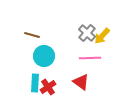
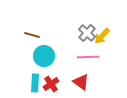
pink line: moved 2 px left, 1 px up
red cross: moved 3 px right, 3 px up
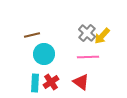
brown line: rotated 28 degrees counterclockwise
cyan circle: moved 2 px up
red cross: moved 2 px up
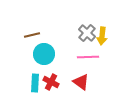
yellow arrow: rotated 36 degrees counterclockwise
red cross: rotated 28 degrees counterclockwise
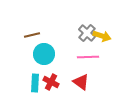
yellow arrow: rotated 78 degrees counterclockwise
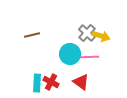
yellow arrow: moved 1 px left
cyan circle: moved 26 px right
cyan rectangle: moved 2 px right
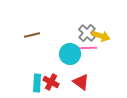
pink line: moved 2 px left, 9 px up
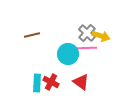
cyan circle: moved 2 px left
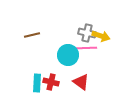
gray cross: rotated 30 degrees counterclockwise
cyan circle: moved 1 px down
red cross: rotated 14 degrees counterclockwise
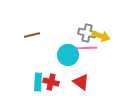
cyan rectangle: moved 1 px right, 1 px up
